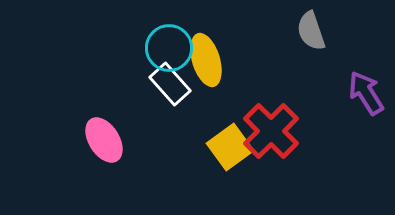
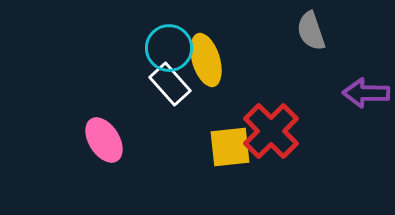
purple arrow: rotated 57 degrees counterclockwise
yellow square: rotated 30 degrees clockwise
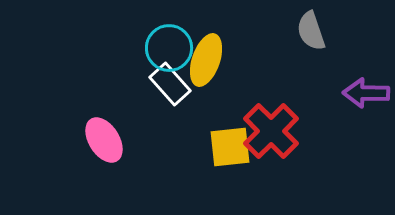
yellow ellipse: rotated 36 degrees clockwise
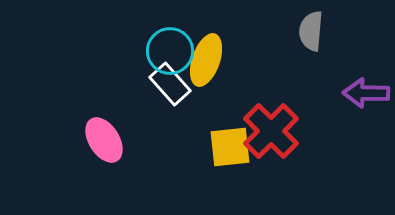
gray semicircle: rotated 24 degrees clockwise
cyan circle: moved 1 px right, 3 px down
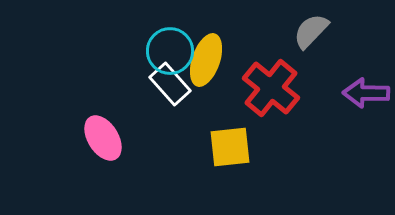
gray semicircle: rotated 39 degrees clockwise
red cross: moved 43 px up; rotated 6 degrees counterclockwise
pink ellipse: moved 1 px left, 2 px up
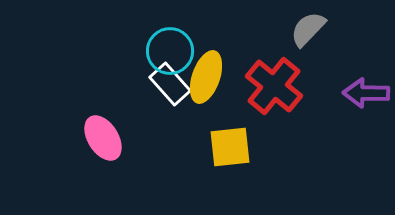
gray semicircle: moved 3 px left, 2 px up
yellow ellipse: moved 17 px down
red cross: moved 3 px right, 2 px up
